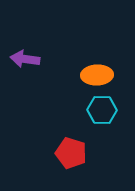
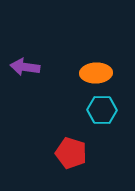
purple arrow: moved 8 px down
orange ellipse: moved 1 px left, 2 px up
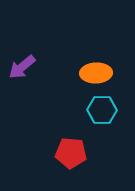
purple arrow: moved 3 px left; rotated 48 degrees counterclockwise
red pentagon: rotated 12 degrees counterclockwise
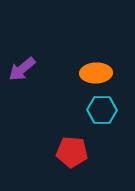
purple arrow: moved 2 px down
red pentagon: moved 1 px right, 1 px up
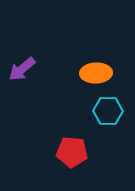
cyan hexagon: moved 6 px right, 1 px down
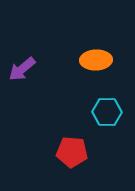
orange ellipse: moved 13 px up
cyan hexagon: moved 1 px left, 1 px down
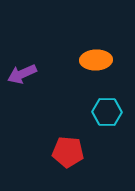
purple arrow: moved 5 px down; rotated 16 degrees clockwise
red pentagon: moved 4 px left
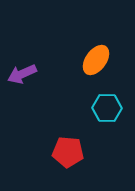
orange ellipse: rotated 52 degrees counterclockwise
cyan hexagon: moved 4 px up
